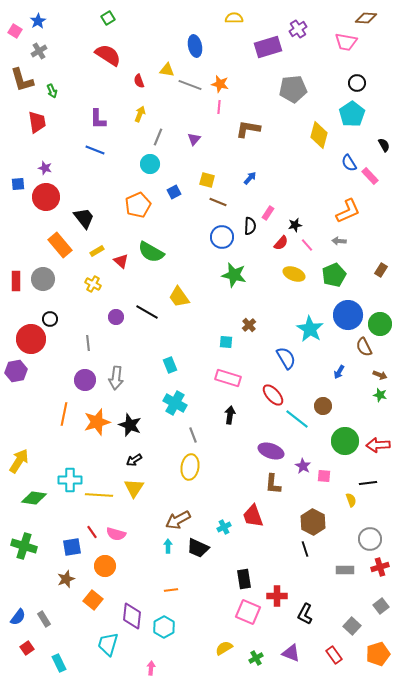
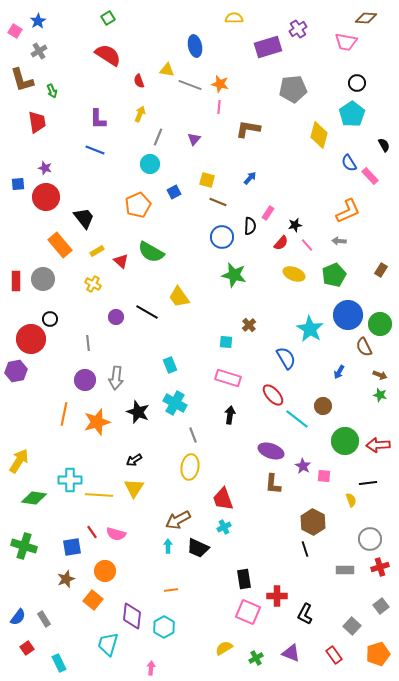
black star at (130, 425): moved 8 px right, 13 px up
red trapezoid at (253, 516): moved 30 px left, 17 px up
orange circle at (105, 566): moved 5 px down
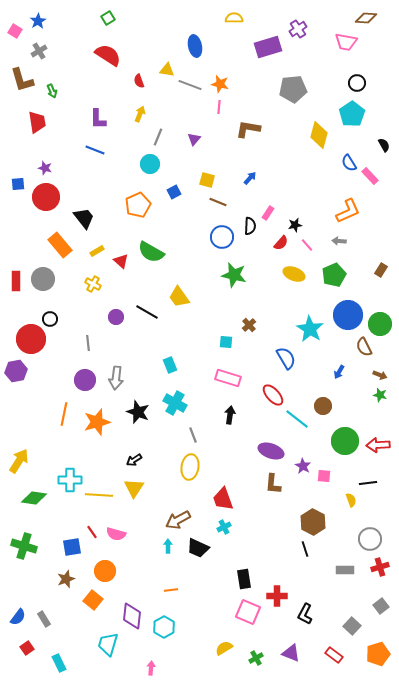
red rectangle at (334, 655): rotated 18 degrees counterclockwise
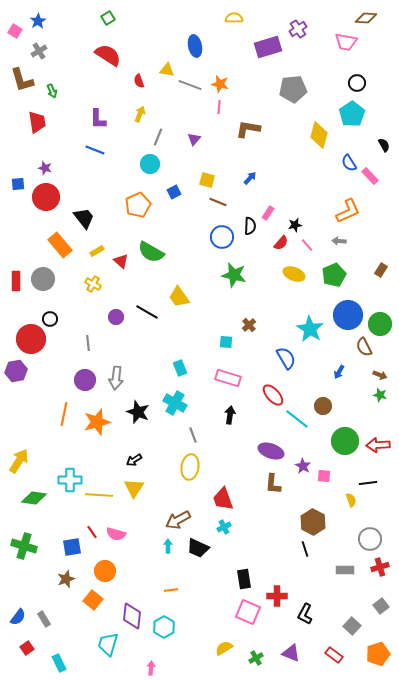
cyan rectangle at (170, 365): moved 10 px right, 3 px down
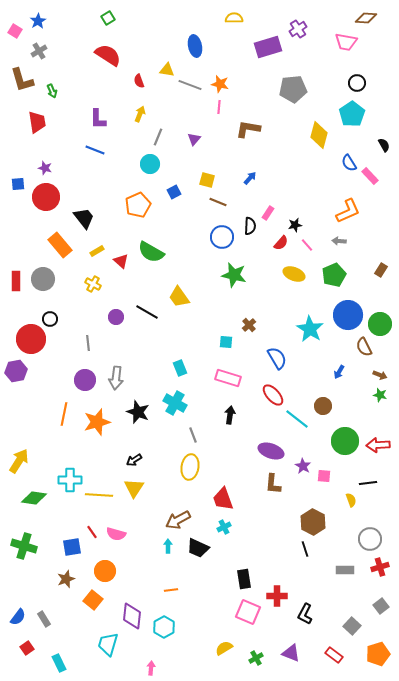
blue semicircle at (286, 358): moved 9 px left
